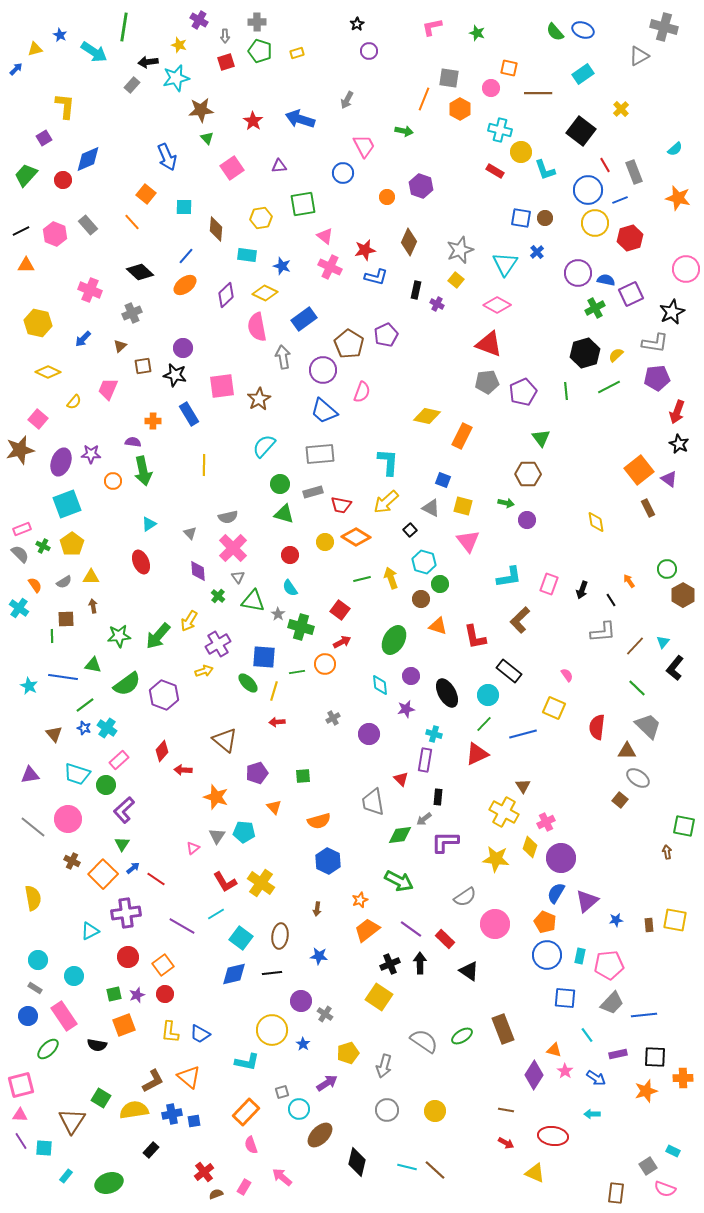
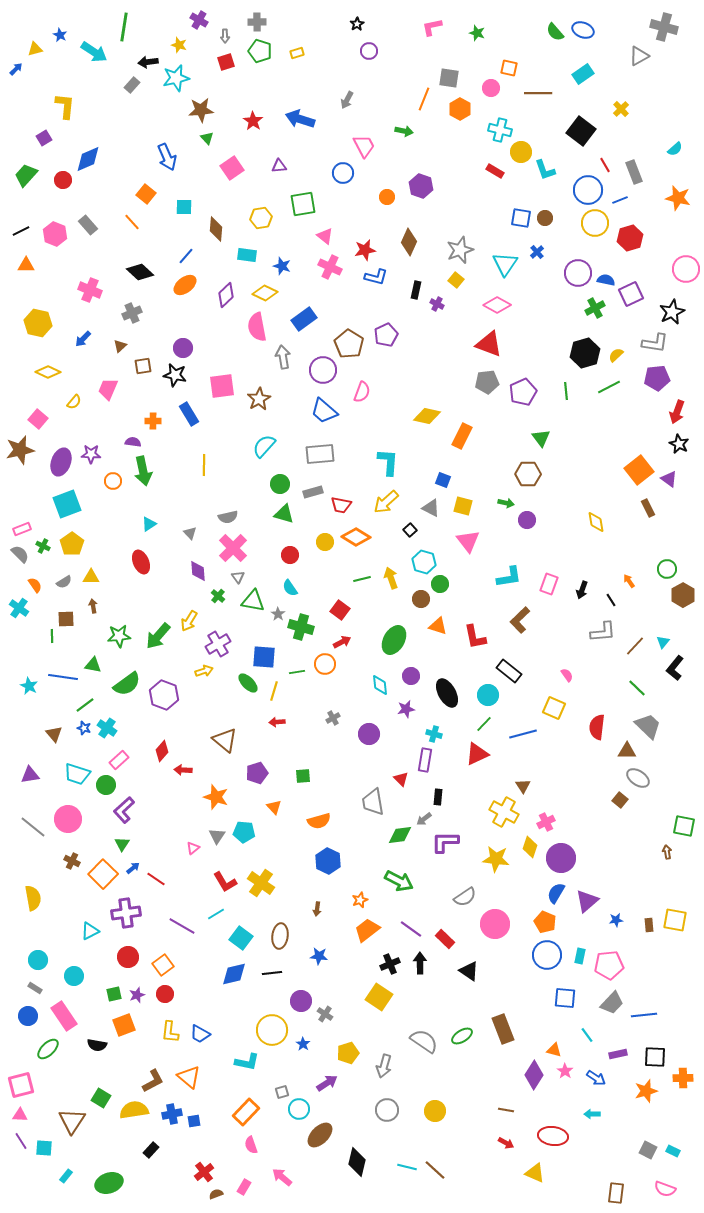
gray square at (648, 1166): moved 16 px up; rotated 30 degrees counterclockwise
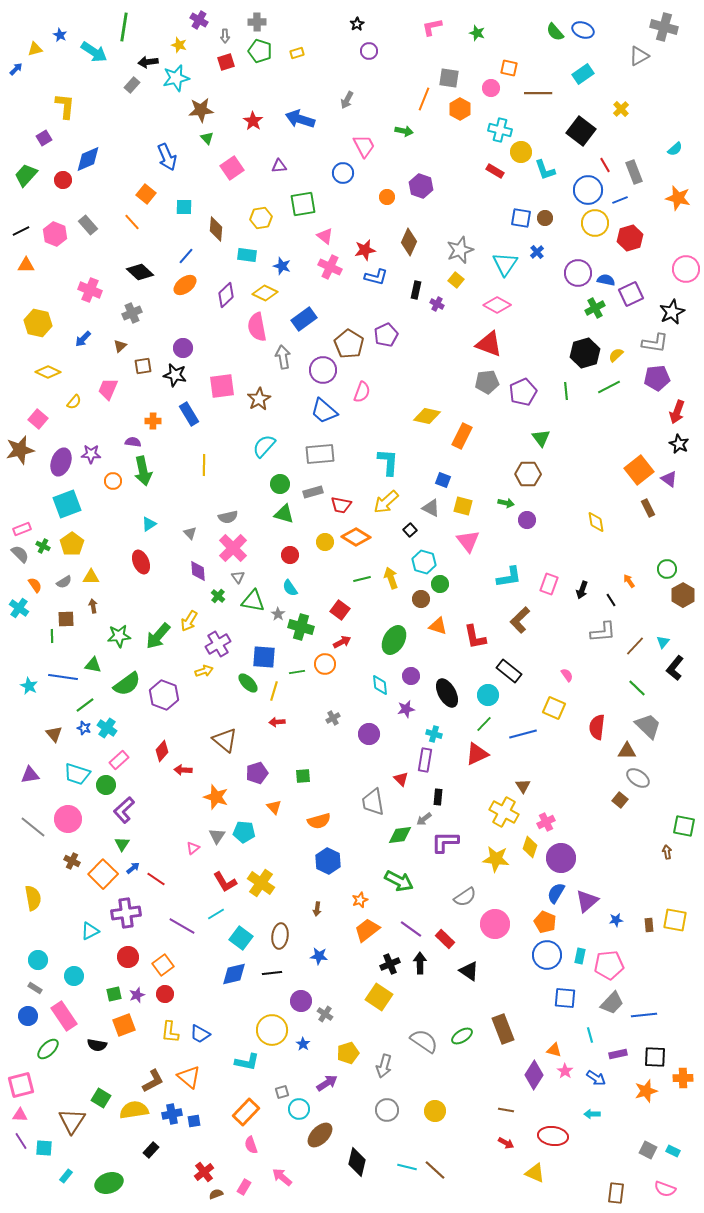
cyan line at (587, 1035): moved 3 px right; rotated 21 degrees clockwise
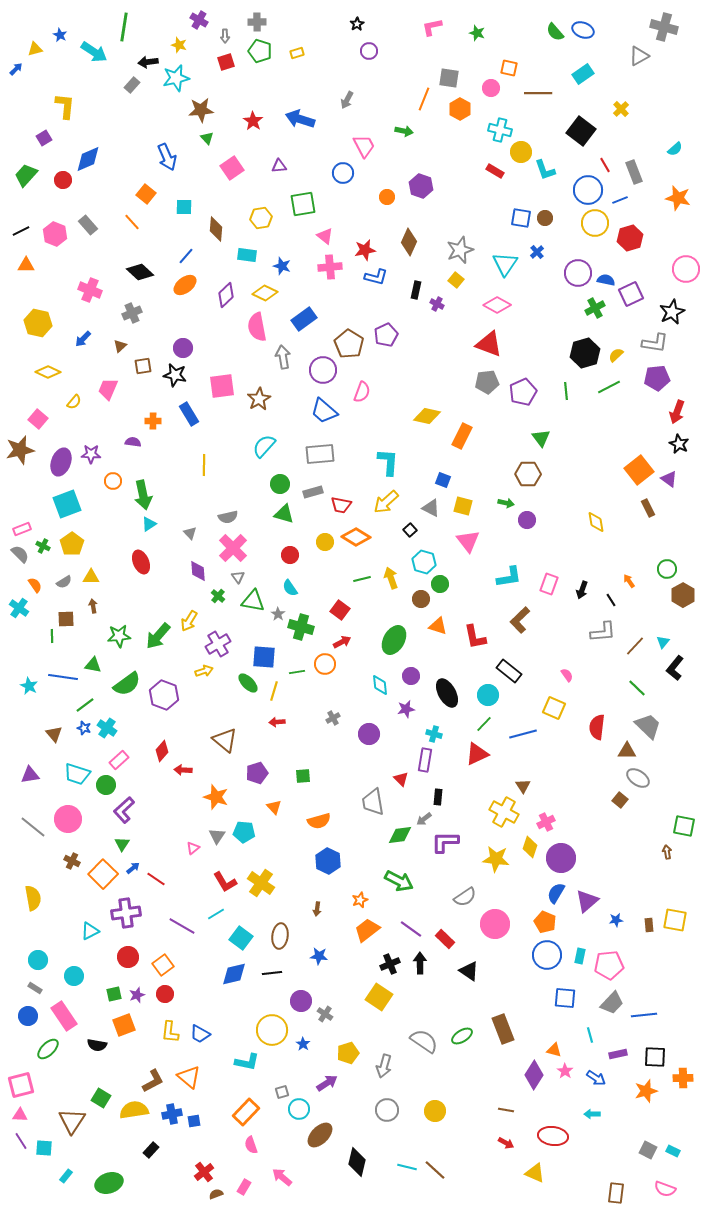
pink cross at (330, 267): rotated 30 degrees counterclockwise
green arrow at (143, 471): moved 24 px down
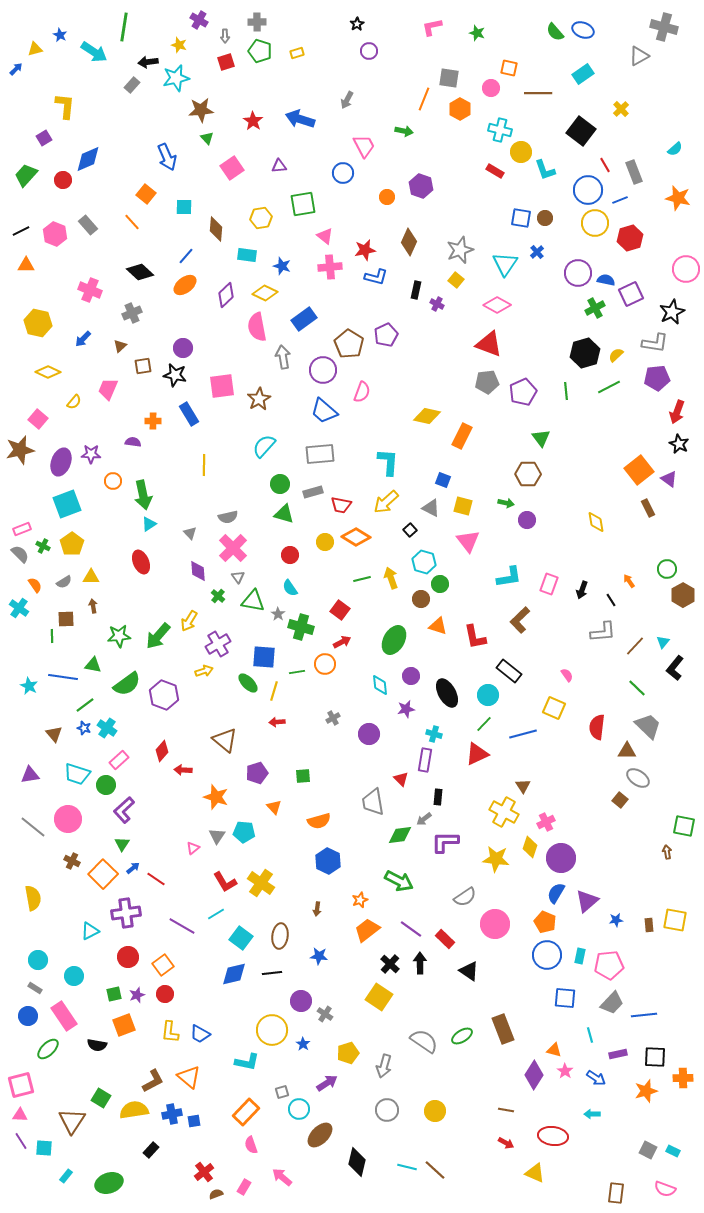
black cross at (390, 964): rotated 24 degrees counterclockwise
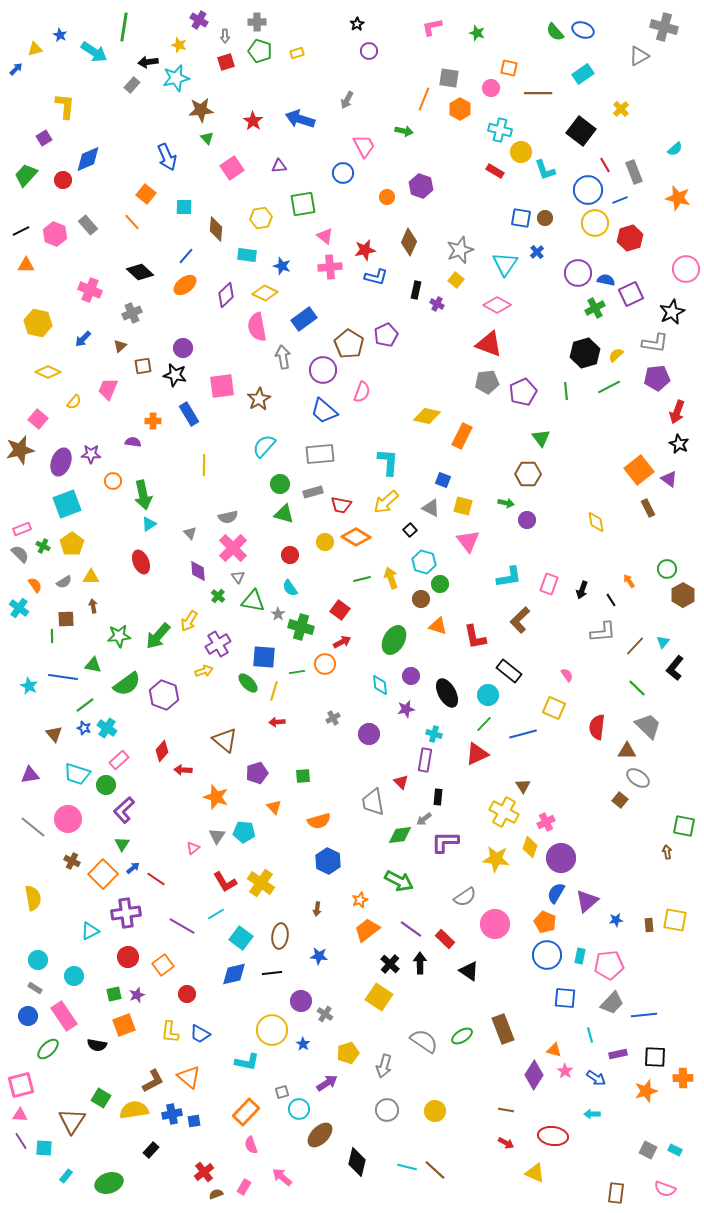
red triangle at (401, 779): moved 3 px down
red circle at (165, 994): moved 22 px right
cyan rectangle at (673, 1151): moved 2 px right, 1 px up
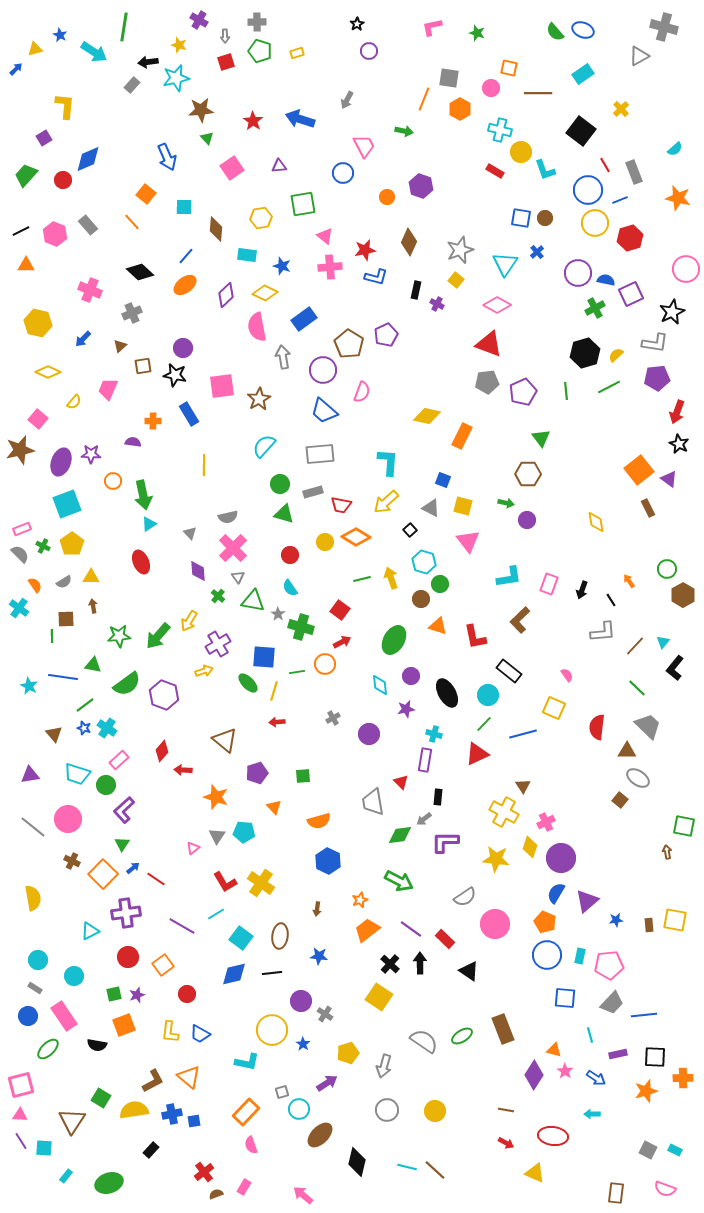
pink arrow at (282, 1177): moved 21 px right, 18 px down
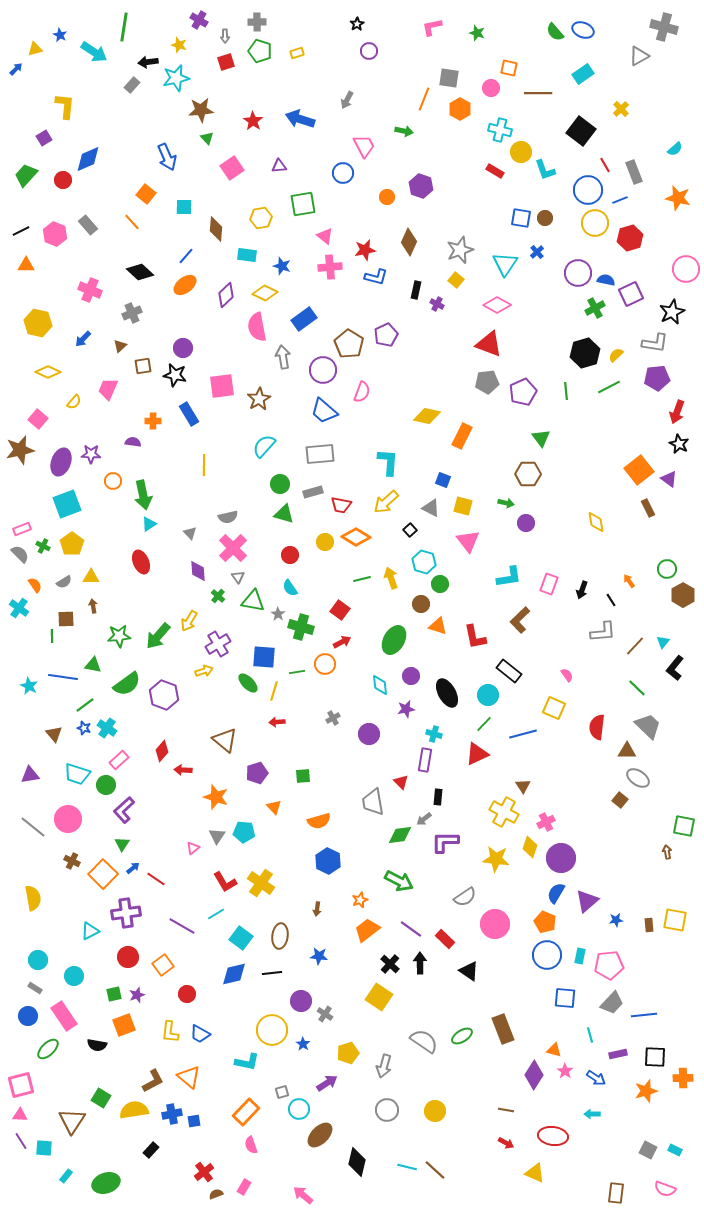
purple circle at (527, 520): moved 1 px left, 3 px down
brown circle at (421, 599): moved 5 px down
green ellipse at (109, 1183): moved 3 px left
